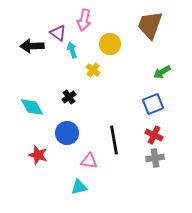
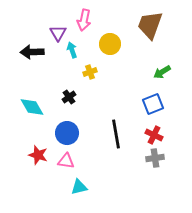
purple triangle: rotated 24 degrees clockwise
black arrow: moved 6 px down
yellow cross: moved 3 px left, 2 px down; rotated 32 degrees clockwise
black line: moved 2 px right, 6 px up
pink triangle: moved 23 px left
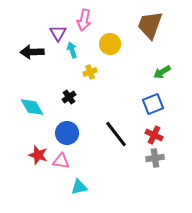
black line: rotated 28 degrees counterclockwise
pink triangle: moved 5 px left
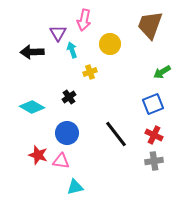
cyan diamond: rotated 30 degrees counterclockwise
gray cross: moved 1 px left, 3 px down
cyan triangle: moved 4 px left
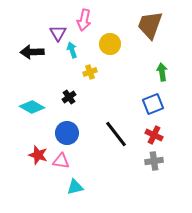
green arrow: rotated 114 degrees clockwise
